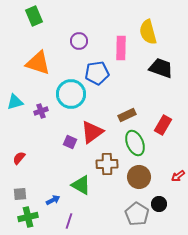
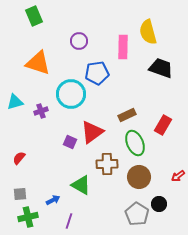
pink rectangle: moved 2 px right, 1 px up
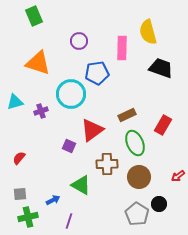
pink rectangle: moved 1 px left, 1 px down
red triangle: moved 2 px up
purple square: moved 1 px left, 4 px down
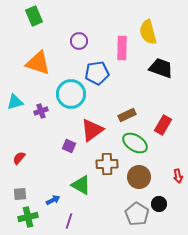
green ellipse: rotated 35 degrees counterclockwise
red arrow: rotated 64 degrees counterclockwise
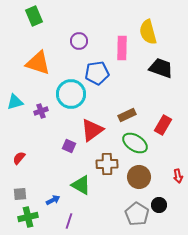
black circle: moved 1 px down
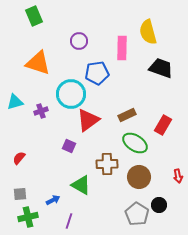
red triangle: moved 4 px left, 10 px up
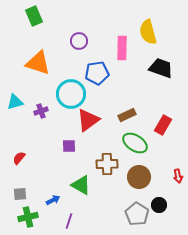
purple square: rotated 24 degrees counterclockwise
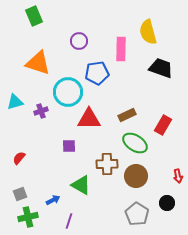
pink rectangle: moved 1 px left, 1 px down
cyan circle: moved 3 px left, 2 px up
red triangle: moved 1 px right, 1 px up; rotated 35 degrees clockwise
brown circle: moved 3 px left, 1 px up
gray square: rotated 16 degrees counterclockwise
black circle: moved 8 px right, 2 px up
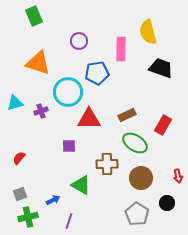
cyan triangle: moved 1 px down
brown circle: moved 5 px right, 2 px down
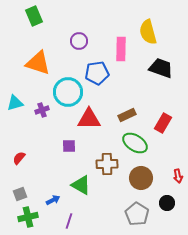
purple cross: moved 1 px right, 1 px up
red rectangle: moved 2 px up
